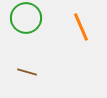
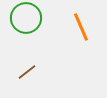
brown line: rotated 54 degrees counterclockwise
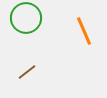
orange line: moved 3 px right, 4 px down
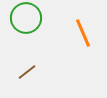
orange line: moved 1 px left, 2 px down
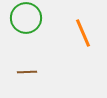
brown line: rotated 36 degrees clockwise
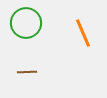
green circle: moved 5 px down
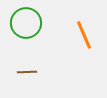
orange line: moved 1 px right, 2 px down
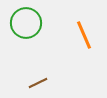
brown line: moved 11 px right, 11 px down; rotated 24 degrees counterclockwise
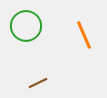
green circle: moved 3 px down
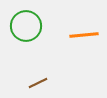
orange line: rotated 72 degrees counterclockwise
